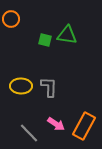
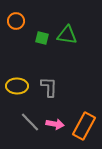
orange circle: moved 5 px right, 2 px down
green square: moved 3 px left, 2 px up
yellow ellipse: moved 4 px left
pink arrow: moved 1 px left; rotated 24 degrees counterclockwise
gray line: moved 1 px right, 11 px up
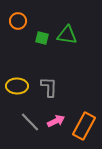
orange circle: moved 2 px right
pink arrow: moved 1 px right, 3 px up; rotated 36 degrees counterclockwise
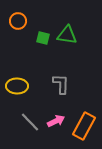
green square: moved 1 px right
gray L-shape: moved 12 px right, 3 px up
